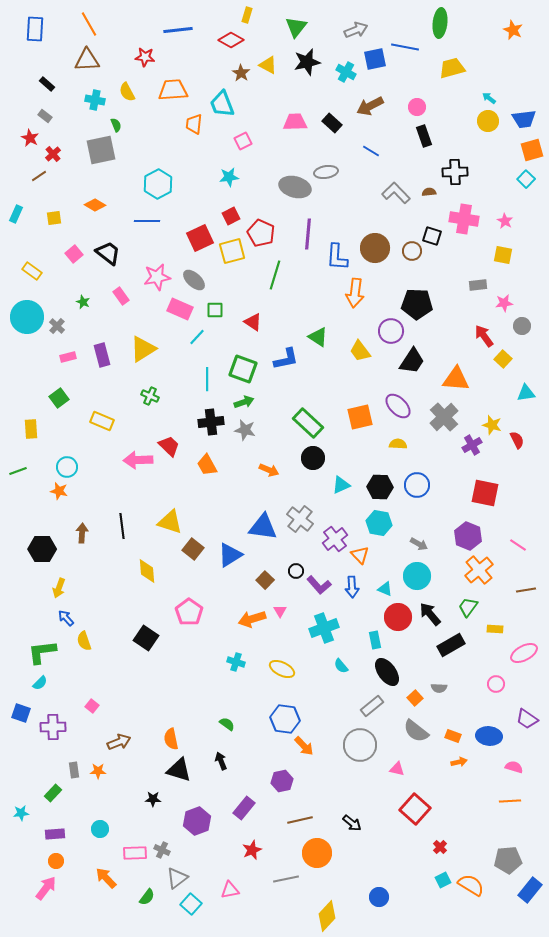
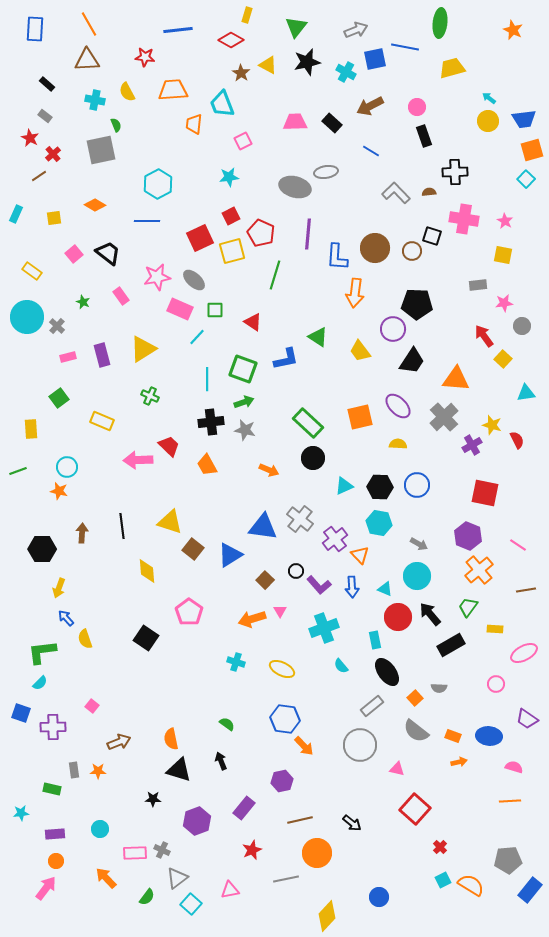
purple circle at (391, 331): moved 2 px right, 2 px up
cyan triangle at (341, 485): moved 3 px right, 1 px down
yellow semicircle at (84, 641): moved 1 px right, 2 px up
green rectangle at (53, 793): moved 1 px left, 4 px up; rotated 60 degrees clockwise
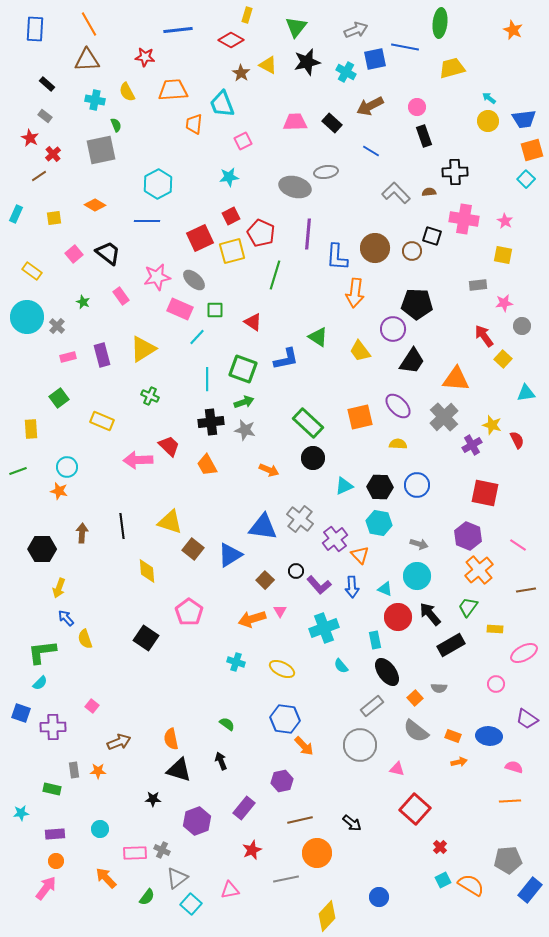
gray arrow at (419, 544): rotated 12 degrees counterclockwise
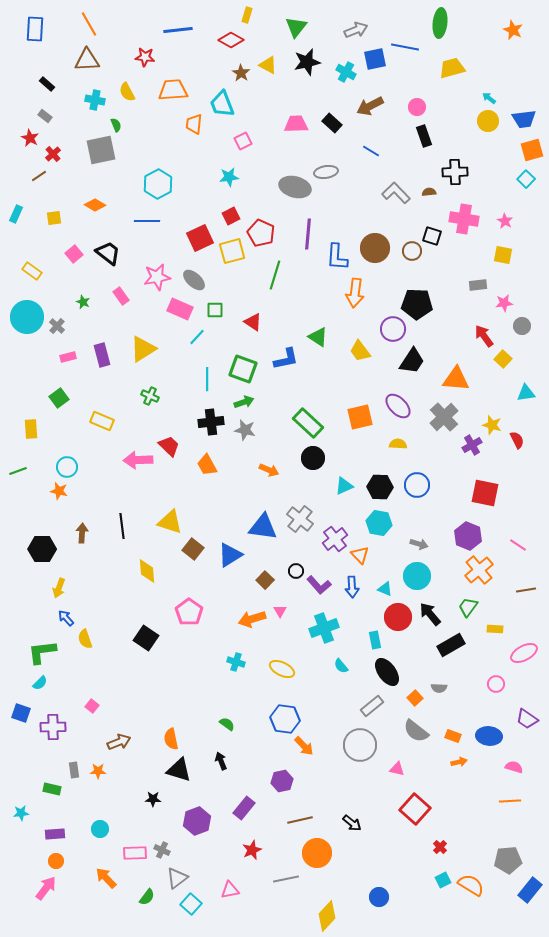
pink trapezoid at (295, 122): moved 1 px right, 2 px down
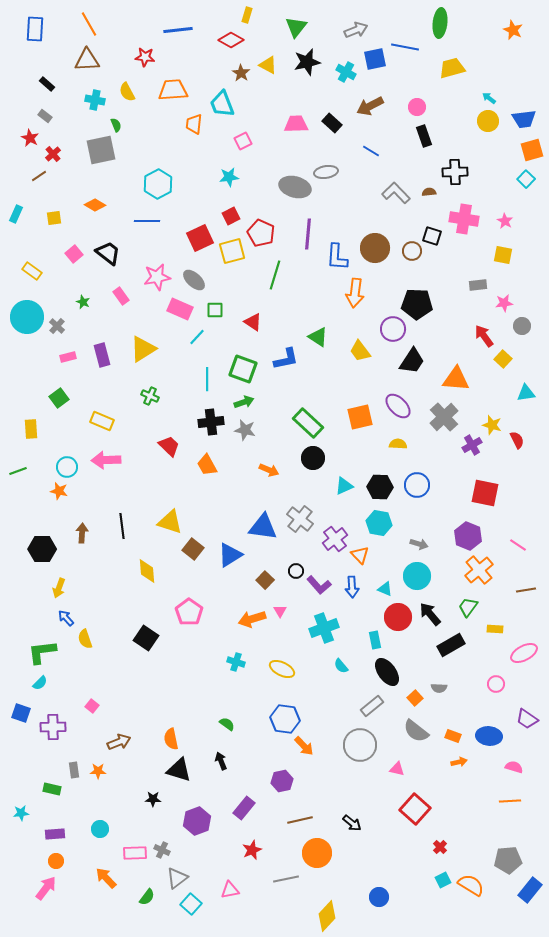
pink arrow at (138, 460): moved 32 px left
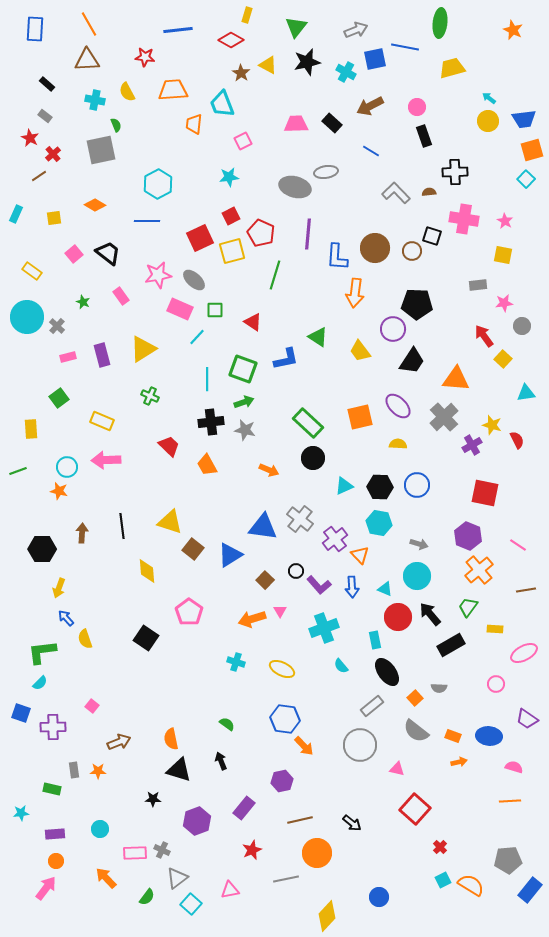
pink star at (157, 277): moved 1 px right, 2 px up
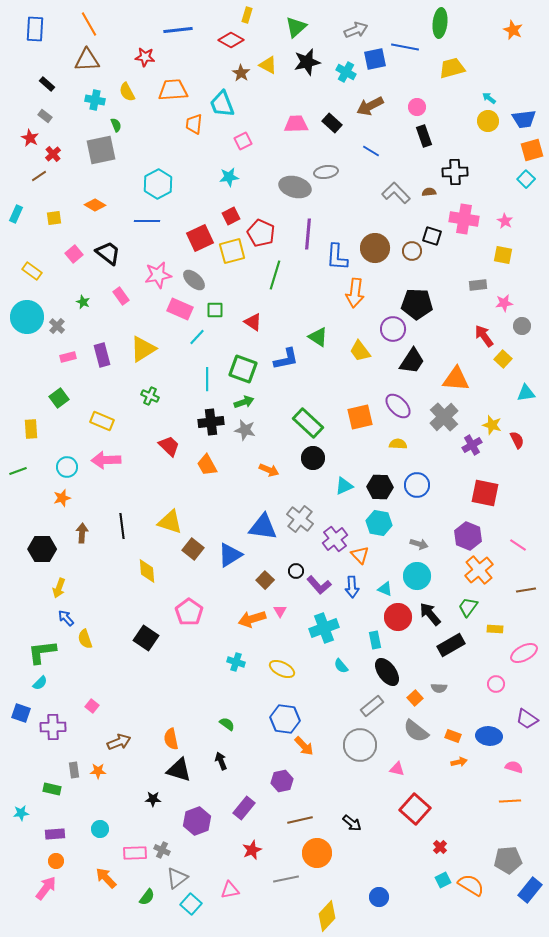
green triangle at (296, 27): rotated 10 degrees clockwise
orange star at (59, 491): moved 3 px right, 7 px down; rotated 30 degrees counterclockwise
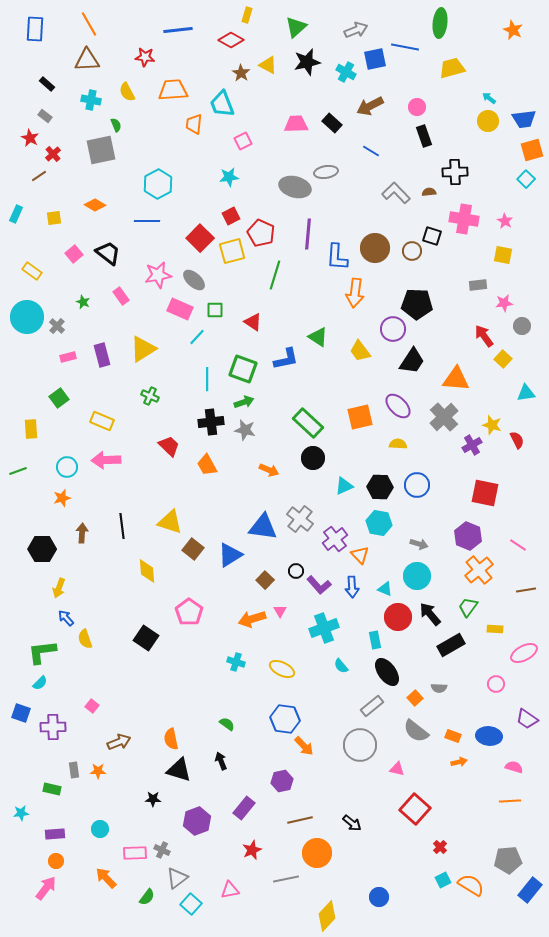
cyan cross at (95, 100): moved 4 px left
red square at (200, 238): rotated 20 degrees counterclockwise
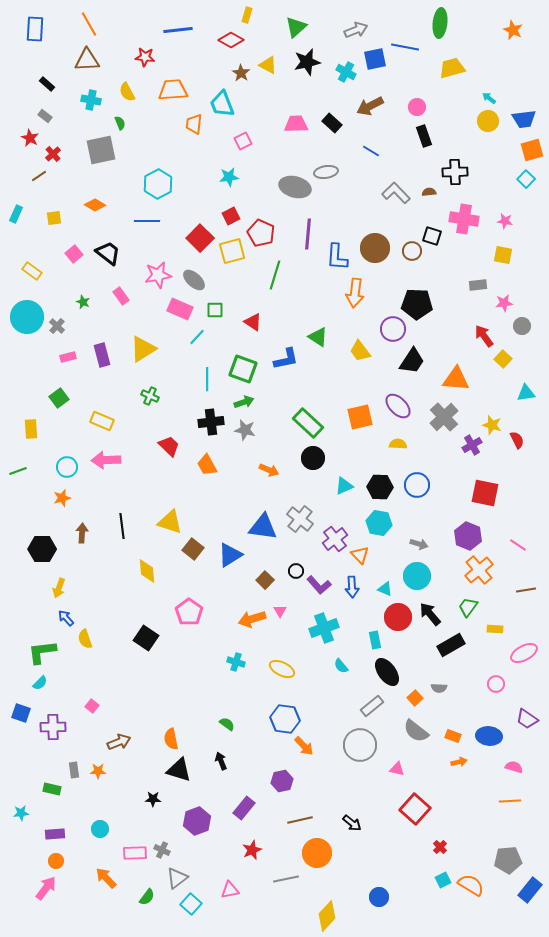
green semicircle at (116, 125): moved 4 px right, 2 px up
pink star at (505, 221): rotated 21 degrees counterclockwise
